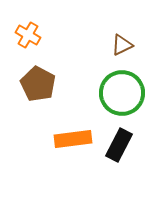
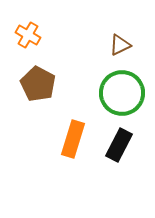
brown triangle: moved 2 px left
orange rectangle: rotated 66 degrees counterclockwise
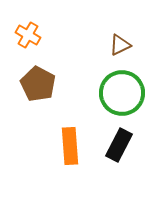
orange rectangle: moved 3 px left, 7 px down; rotated 21 degrees counterclockwise
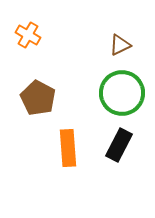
brown pentagon: moved 14 px down
orange rectangle: moved 2 px left, 2 px down
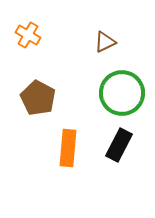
brown triangle: moved 15 px left, 3 px up
orange rectangle: rotated 9 degrees clockwise
